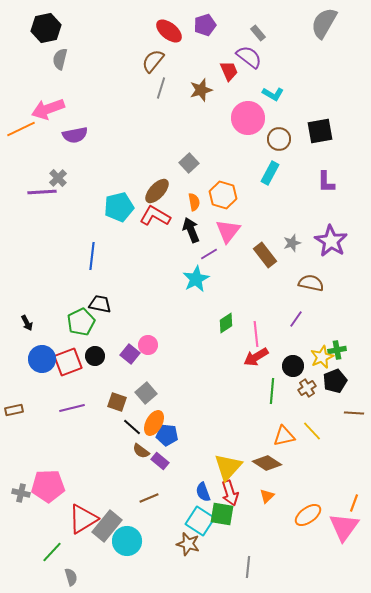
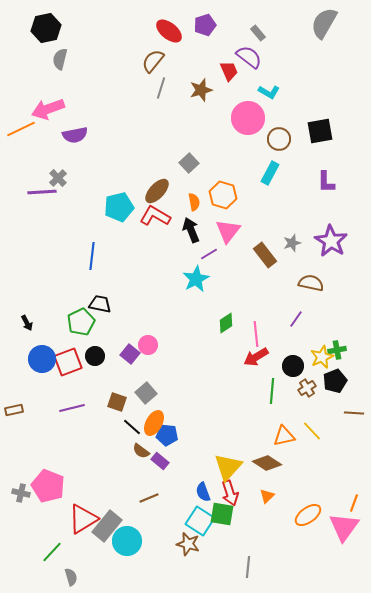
cyan L-shape at (273, 94): moved 4 px left, 2 px up
pink pentagon at (48, 486): rotated 24 degrees clockwise
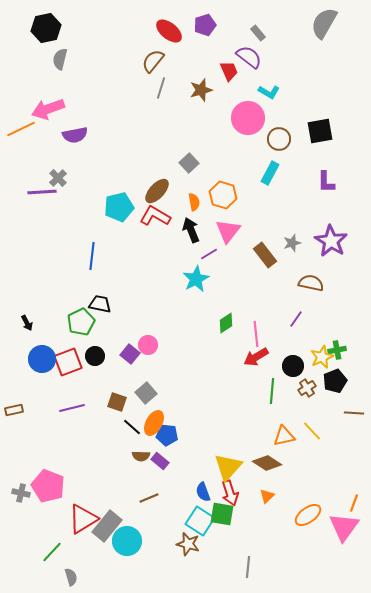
brown semicircle at (141, 451): moved 5 px down; rotated 36 degrees counterclockwise
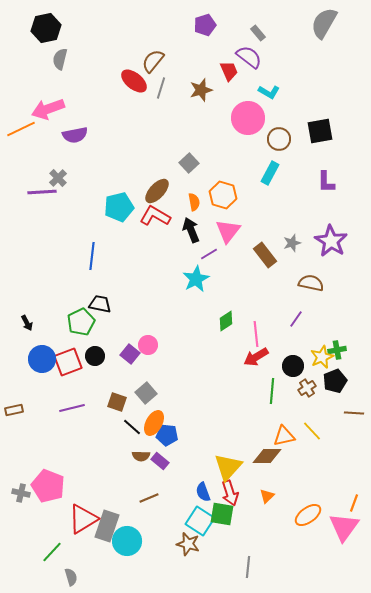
red ellipse at (169, 31): moved 35 px left, 50 px down
green diamond at (226, 323): moved 2 px up
brown diamond at (267, 463): moved 7 px up; rotated 32 degrees counterclockwise
gray rectangle at (107, 526): rotated 20 degrees counterclockwise
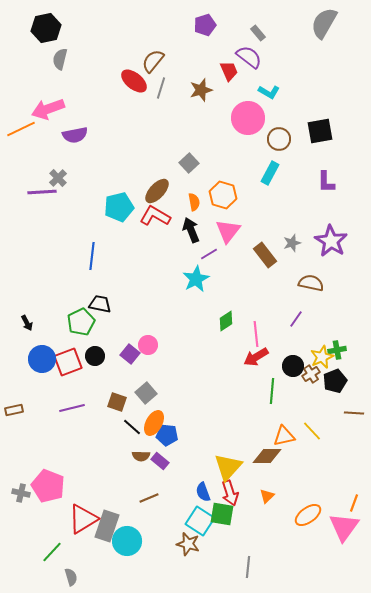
brown cross at (307, 388): moved 4 px right, 14 px up
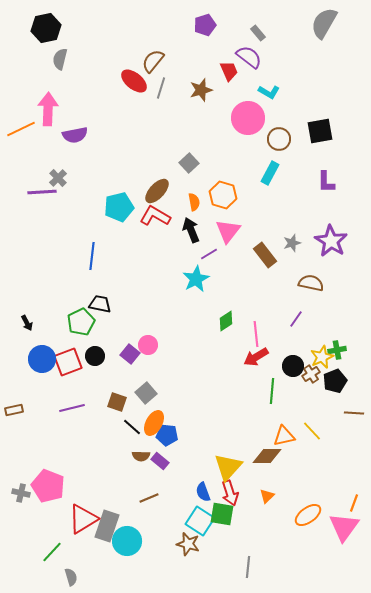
pink arrow at (48, 109): rotated 112 degrees clockwise
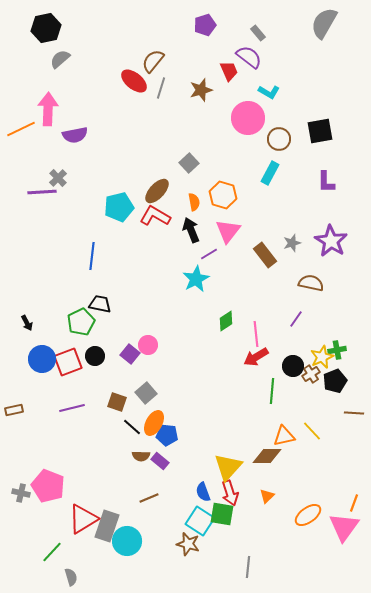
gray semicircle at (60, 59): rotated 35 degrees clockwise
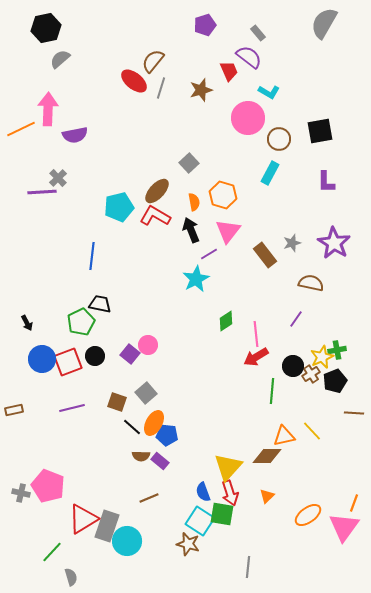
purple star at (331, 241): moved 3 px right, 2 px down
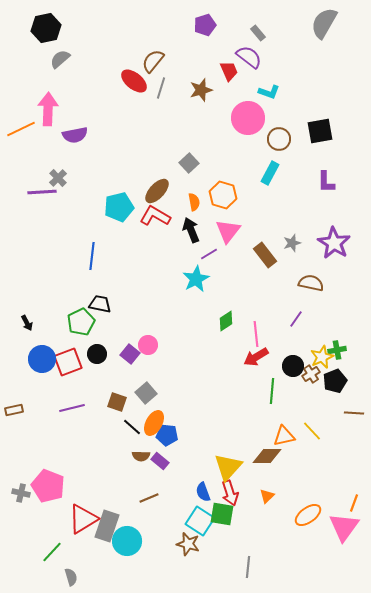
cyan L-shape at (269, 92): rotated 10 degrees counterclockwise
black circle at (95, 356): moved 2 px right, 2 px up
